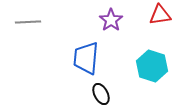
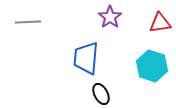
red triangle: moved 8 px down
purple star: moved 1 px left, 3 px up
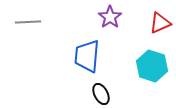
red triangle: rotated 15 degrees counterclockwise
blue trapezoid: moved 1 px right, 2 px up
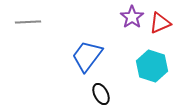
purple star: moved 22 px right
blue trapezoid: rotated 32 degrees clockwise
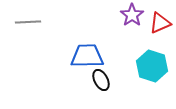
purple star: moved 2 px up
blue trapezoid: rotated 52 degrees clockwise
black ellipse: moved 14 px up
